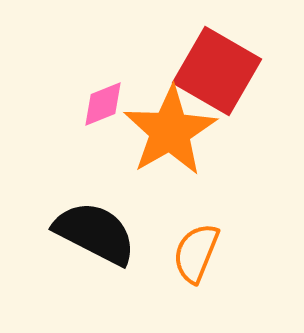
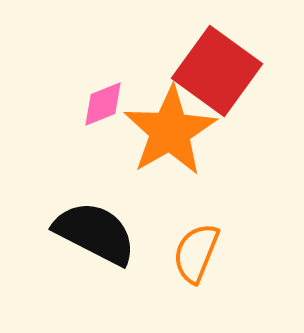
red square: rotated 6 degrees clockwise
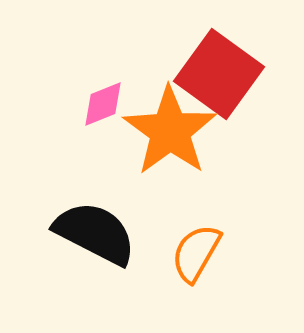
red square: moved 2 px right, 3 px down
orange star: rotated 6 degrees counterclockwise
orange semicircle: rotated 8 degrees clockwise
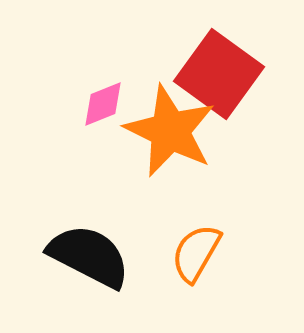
orange star: rotated 10 degrees counterclockwise
black semicircle: moved 6 px left, 23 px down
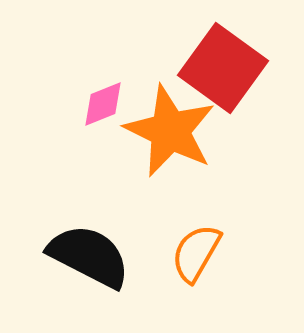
red square: moved 4 px right, 6 px up
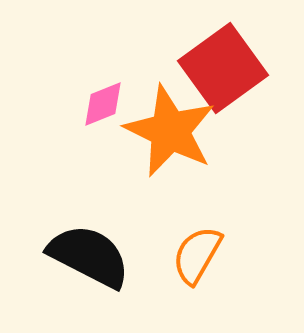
red square: rotated 18 degrees clockwise
orange semicircle: moved 1 px right, 2 px down
